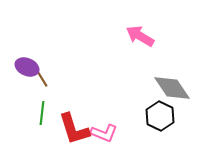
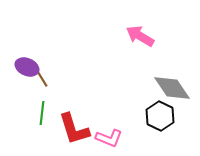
pink L-shape: moved 5 px right, 5 px down
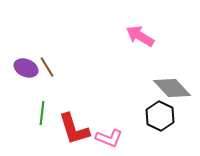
purple ellipse: moved 1 px left, 1 px down
brown line: moved 6 px right, 10 px up
gray diamond: rotated 9 degrees counterclockwise
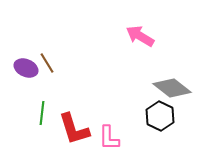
brown line: moved 4 px up
gray diamond: rotated 9 degrees counterclockwise
pink L-shape: rotated 68 degrees clockwise
